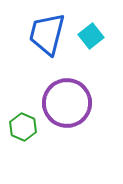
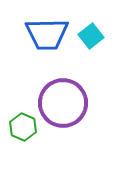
blue trapezoid: rotated 105 degrees counterclockwise
purple circle: moved 4 px left
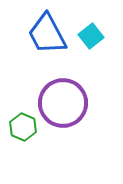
blue trapezoid: rotated 63 degrees clockwise
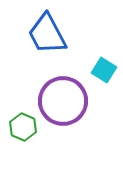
cyan square: moved 13 px right, 34 px down; rotated 20 degrees counterclockwise
purple circle: moved 2 px up
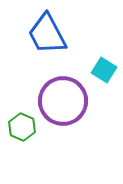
green hexagon: moved 1 px left
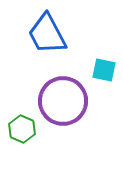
cyan square: rotated 20 degrees counterclockwise
green hexagon: moved 2 px down
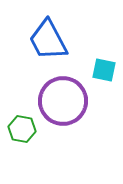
blue trapezoid: moved 1 px right, 6 px down
green hexagon: rotated 12 degrees counterclockwise
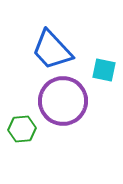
blue trapezoid: moved 4 px right, 10 px down; rotated 15 degrees counterclockwise
green hexagon: rotated 16 degrees counterclockwise
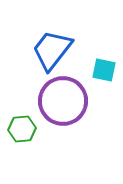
blue trapezoid: rotated 81 degrees clockwise
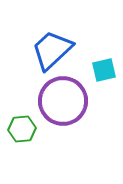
blue trapezoid: rotated 9 degrees clockwise
cyan square: rotated 25 degrees counterclockwise
